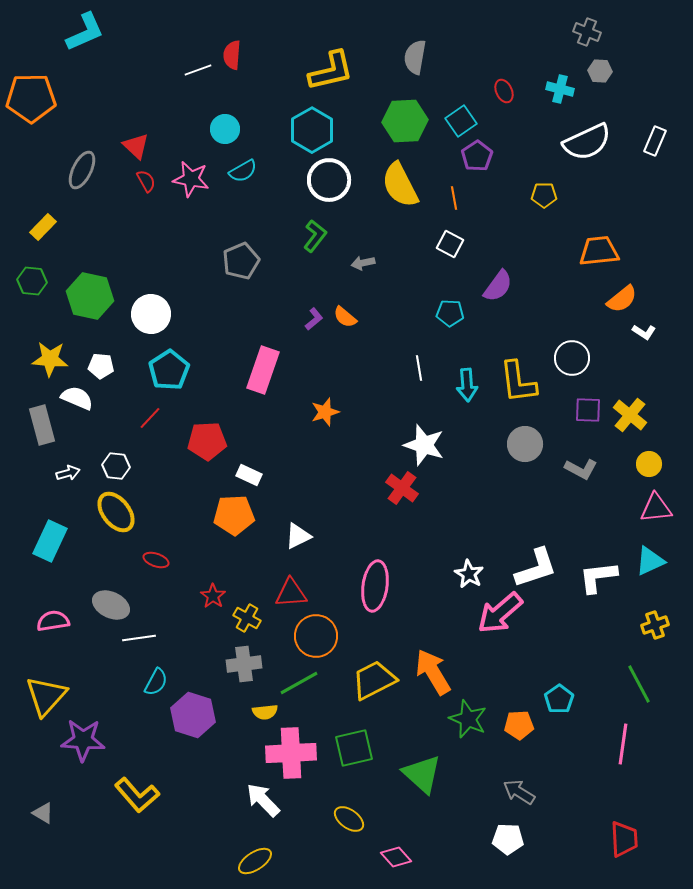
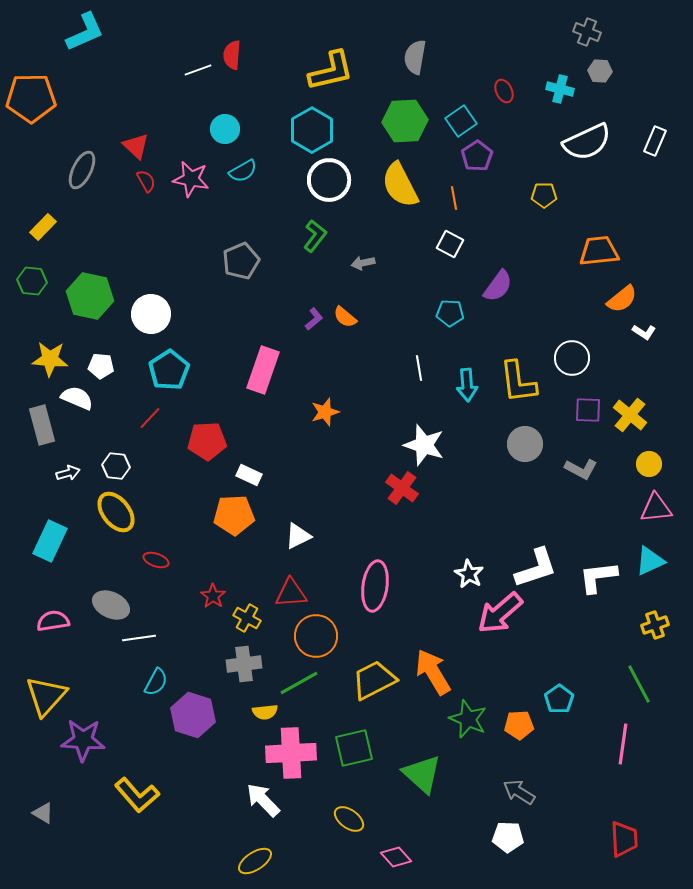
white pentagon at (508, 839): moved 2 px up
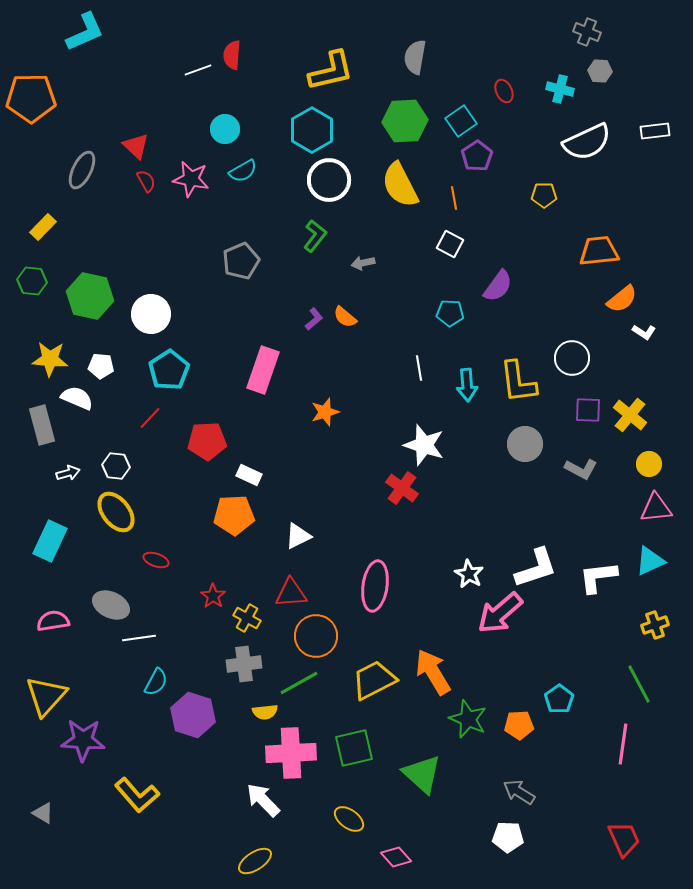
white rectangle at (655, 141): moved 10 px up; rotated 60 degrees clockwise
red trapezoid at (624, 839): rotated 21 degrees counterclockwise
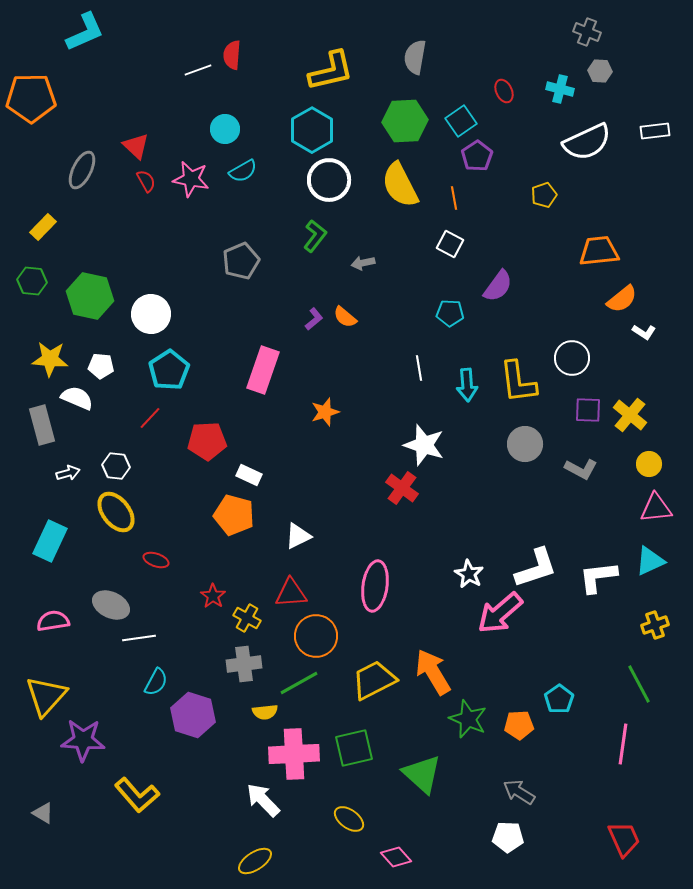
yellow pentagon at (544, 195): rotated 20 degrees counterclockwise
orange pentagon at (234, 515): rotated 18 degrees clockwise
pink cross at (291, 753): moved 3 px right, 1 px down
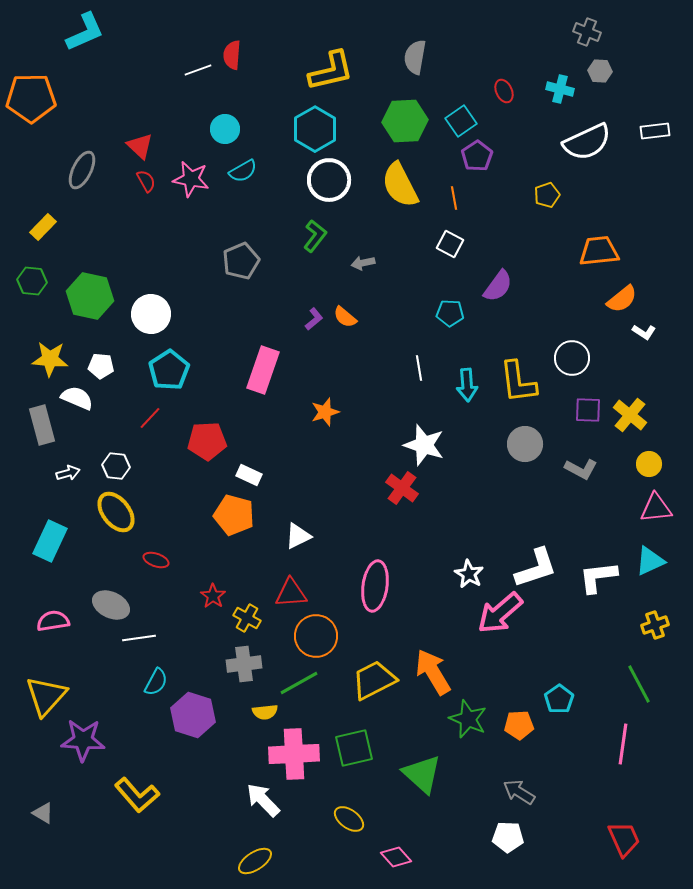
cyan hexagon at (312, 130): moved 3 px right, 1 px up
red triangle at (136, 146): moved 4 px right
yellow pentagon at (544, 195): moved 3 px right
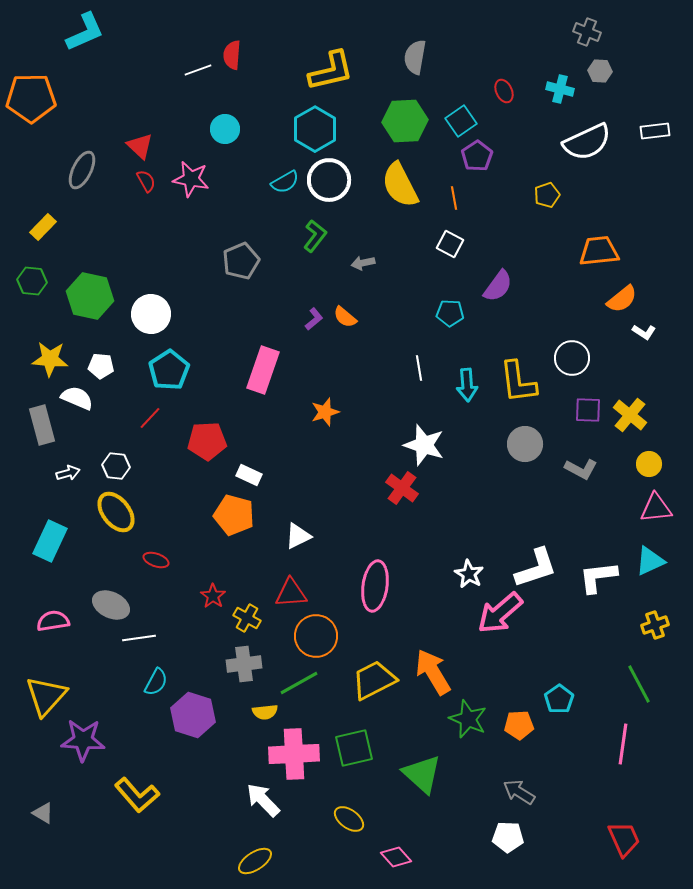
cyan semicircle at (243, 171): moved 42 px right, 11 px down
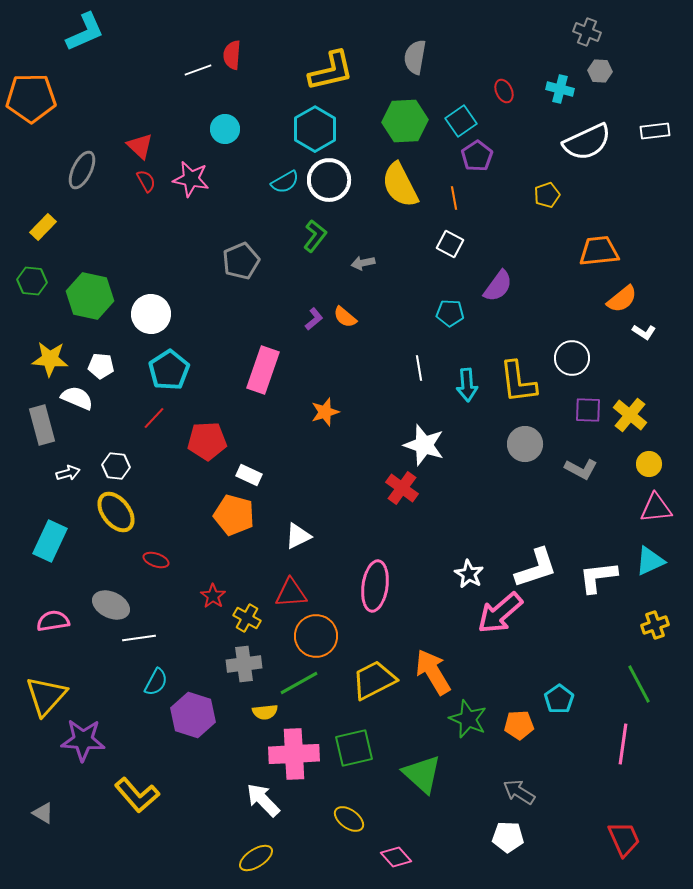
red line at (150, 418): moved 4 px right
yellow ellipse at (255, 861): moved 1 px right, 3 px up
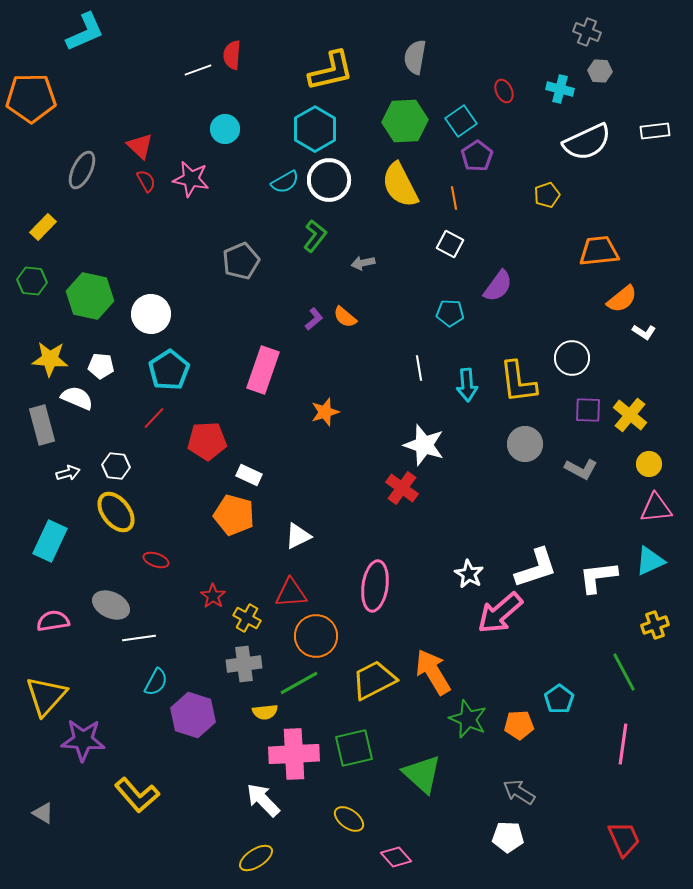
green line at (639, 684): moved 15 px left, 12 px up
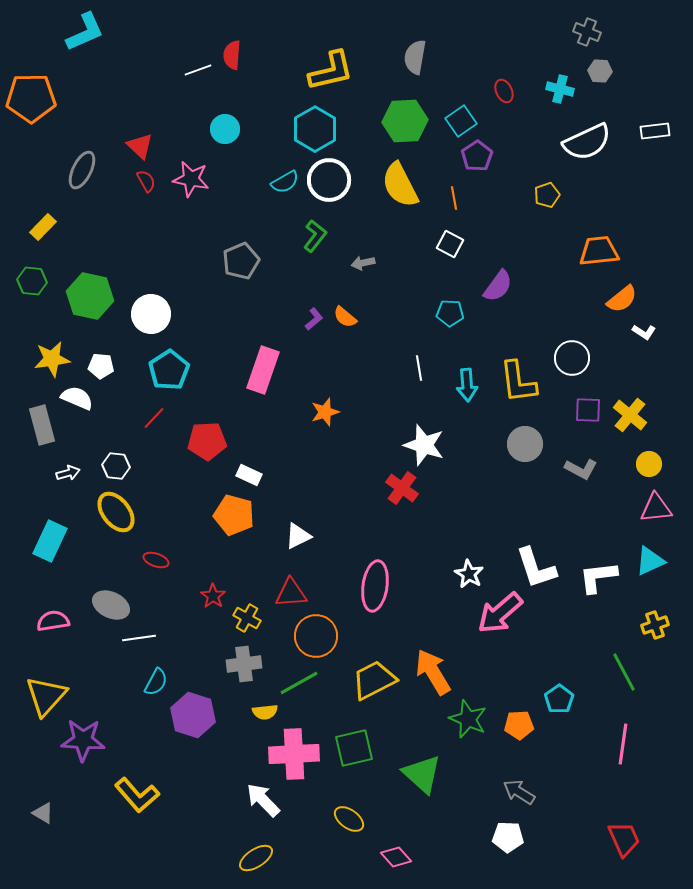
yellow star at (50, 359): moved 2 px right; rotated 12 degrees counterclockwise
white L-shape at (536, 568): rotated 90 degrees clockwise
